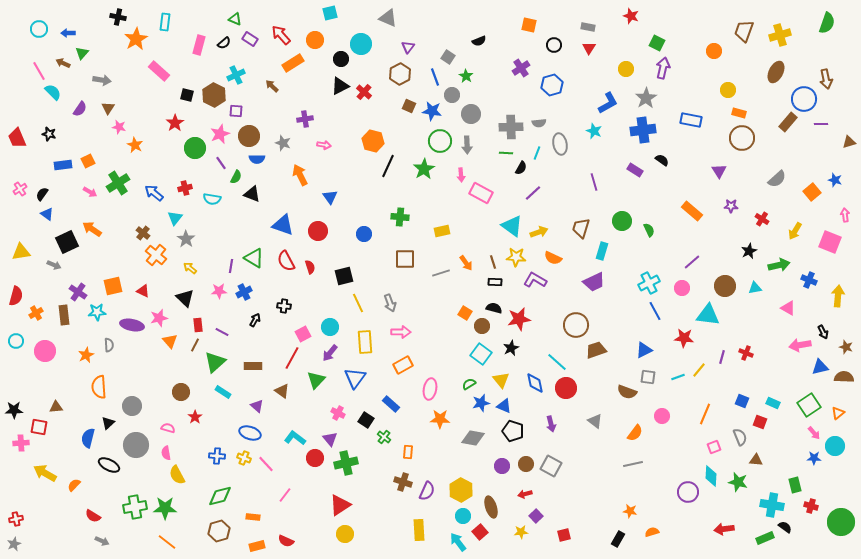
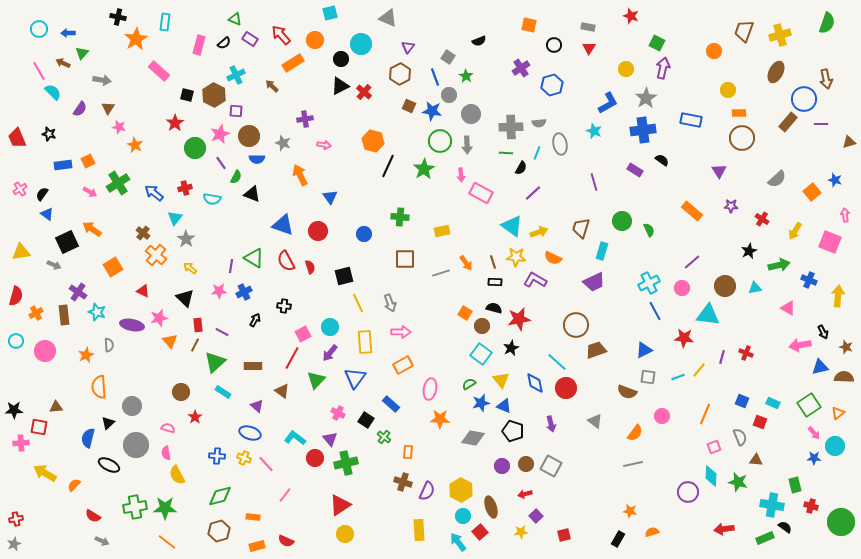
gray circle at (452, 95): moved 3 px left
orange rectangle at (739, 113): rotated 16 degrees counterclockwise
orange square at (113, 286): moved 19 px up; rotated 18 degrees counterclockwise
cyan star at (97, 312): rotated 24 degrees clockwise
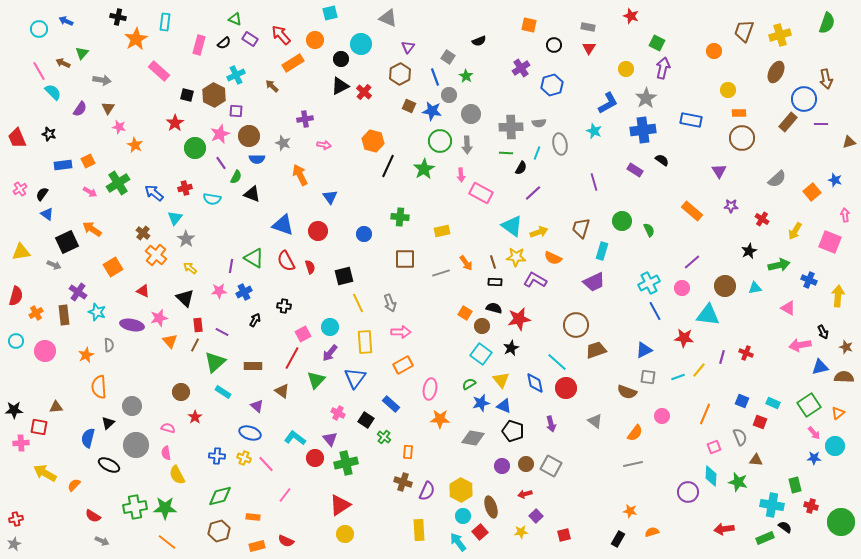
blue arrow at (68, 33): moved 2 px left, 12 px up; rotated 24 degrees clockwise
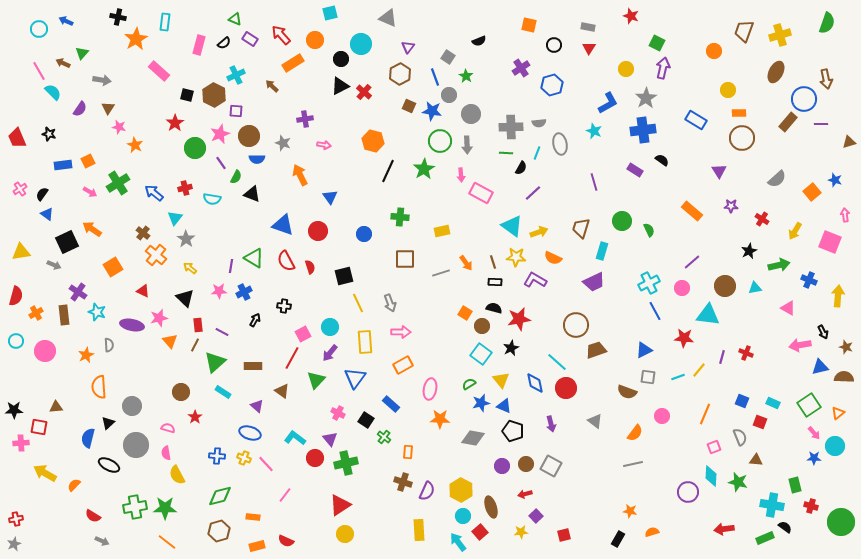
blue rectangle at (691, 120): moved 5 px right; rotated 20 degrees clockwise
black line at (388, 166): moved 5 px down
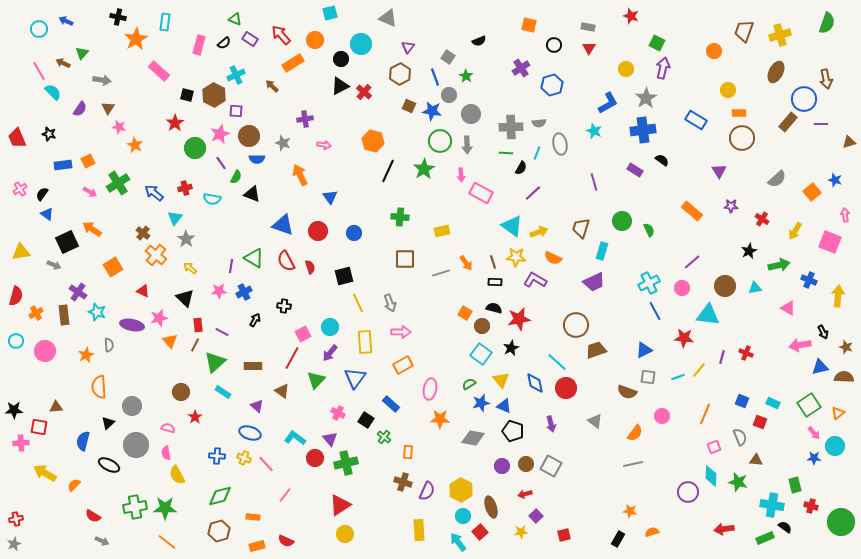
blue circle at (364, 234): moved 10 px left, 1 px up
blue semicircle at (88, 438): moved 5 px left, 3 px down
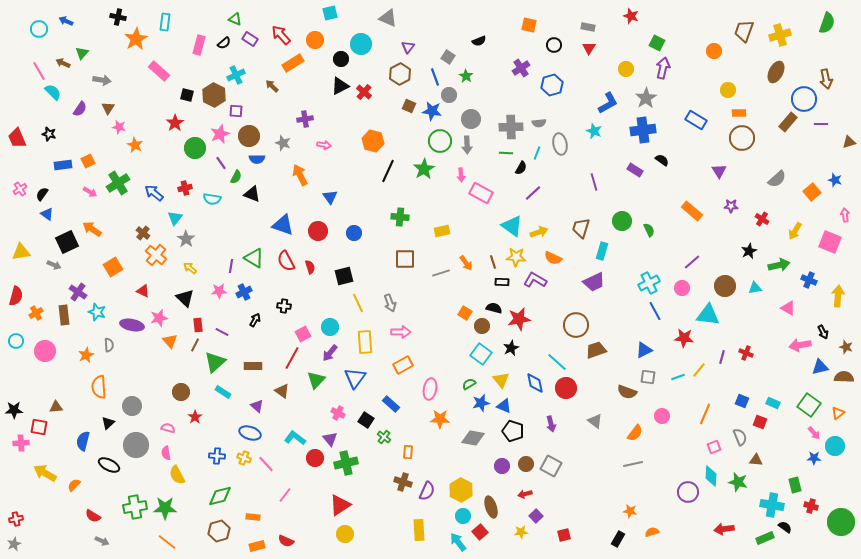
gray circle at (471, 114): moved 5 px down
black rectangle at (495, 282): moved 7 px right
green square at (809, 405): rotated 20 degrees counterclockwise
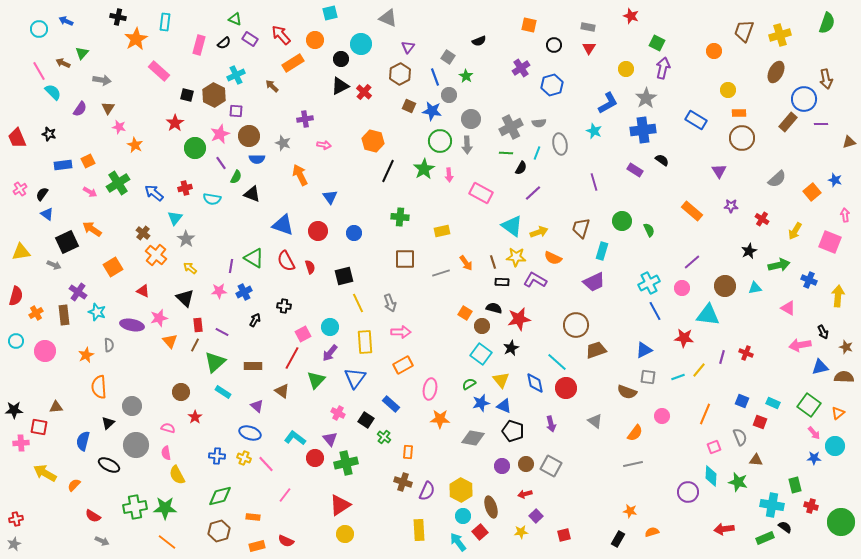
gray cross at (511, 127): rotated 25 degrees counterclockwise
pink arrow at (461, 175): moved 12 px left
